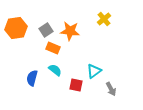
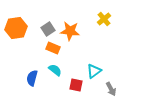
gray square: moved 2 px right, 1 px up
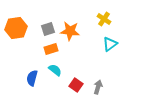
yellow cross: rotated 16 degrees counterclockwise
gray square: rotated 16 degrees clockwise
orange rectangle: moved 2 px left, 1 px down; rotated 40 degrees counterclockwise
cyan triangle: moved 16 px right, 27 px up
red square: rotated 24 degrees clockwise
gray arrow: moved 13 px left, 2 px up; rotated 136 degrees counterclockwise
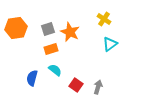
orange star: moved 1 px down; rotated 18 degrees clockwise
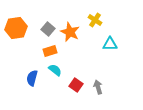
yellow cross: moved 9 px left, 1 px down
gray square: rotated 32 degrees counterclockwise
cyan triangle: rotated 35 degrees clockwise
orange rectangle: moved 1 px left, 2 px down
gray arrow: rotated 32 degrees counterclockwise
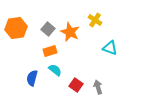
cyan triangle: moved 4 px down; rotated 21 degrees clockwise
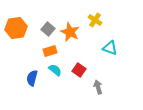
red square: moved 3 px right, 15 px up
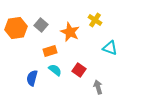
gray square: moved 7 px left, 4 px up
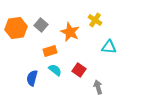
cyan triangle: moved 1 px left, 1 px up; rotated 14 degrees counterclockwise
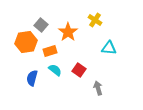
orange hexagon: moved 10 px right, 14 px down
orange star: moved 2 px left; rotated 12 degrees clockwise
cyan triangle: moved 1 px down
gray arrow: moved 1 px down
